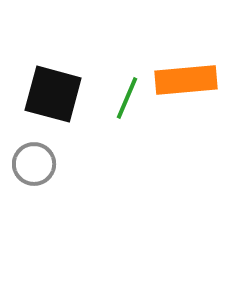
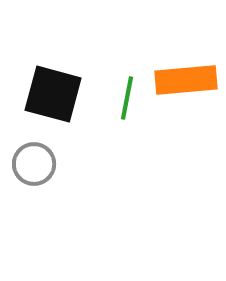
green line: rotated 12 degrees counterclockwise
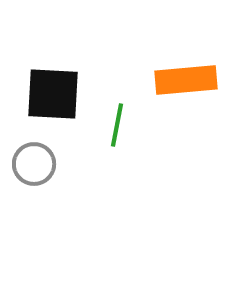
black square: rotated 12 degrees counterclockwise
green line: moved 10 px left, 27 px down
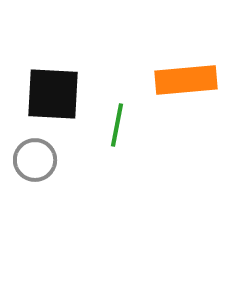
gray circle: moved 1 px right, 4 px up
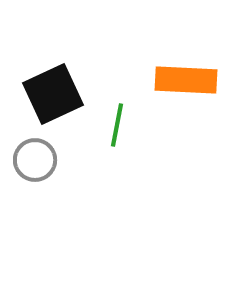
orange rectangle: rotated 8 degrees clockwise
black square: rotated 28 degrees counterclockwise
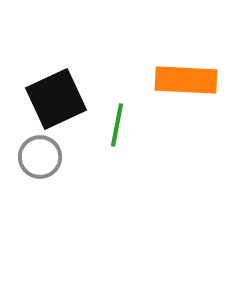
black square: moved 3 px right, 5 px down
gray circle: moved 5 px right, 3 px up
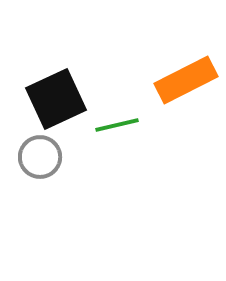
orange rectangle: rotated 30 degrees counterclockwise
green line: rotated 66 degrees clockwise
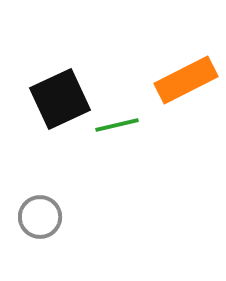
black square: moved 4 px right
gray circle: moved 60 px down
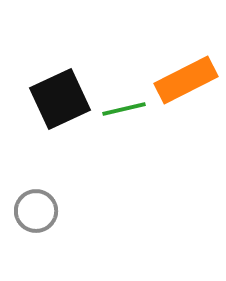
green line: moved 7 px right, 16 px up
gray circle: moved 4 px left, 6 px up
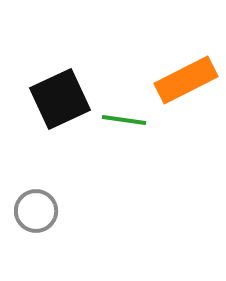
green line: moved 11 px down; rotated 21 degrees clockwise
